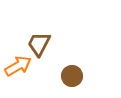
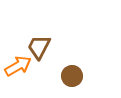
brown trapezoid: moved 3 px down
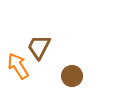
orange arrow: rotated 92 degrees counterclockwise
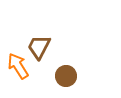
brown circle: moved 6 px left
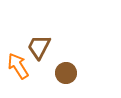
brown circle: moved 3 px up
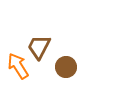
brown circle: moved 6 px up
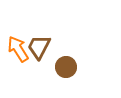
orange arrow: moved 17 px up
